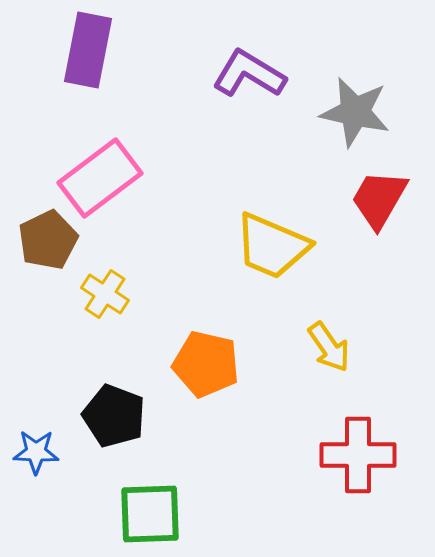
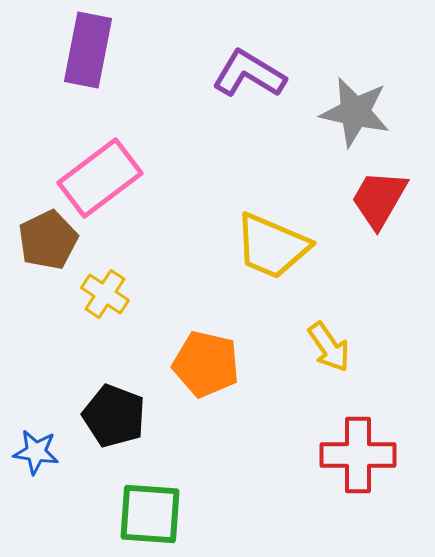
blue star: rotated 6 degrees clockwise
green square: rotated 6 degrees clockwise
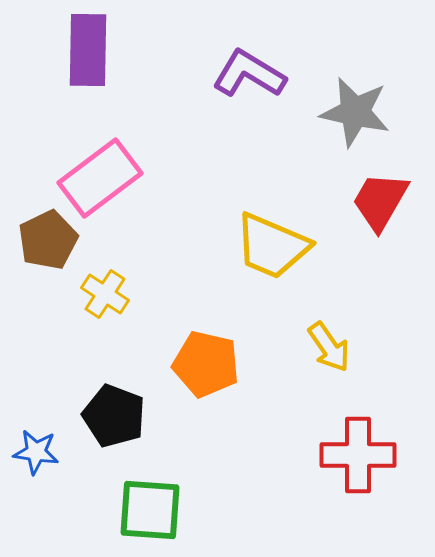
purple rectangle: rotated 10 degrees counterclockwise
red trapezoid: moved 1 px right, 2 px down
green square: moved 4 px up
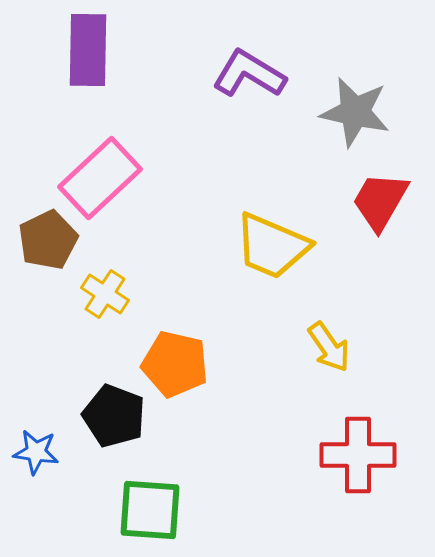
pink rectangle: rotated 6 degrees counterclockwise
orange pentagon: moved 31 px left
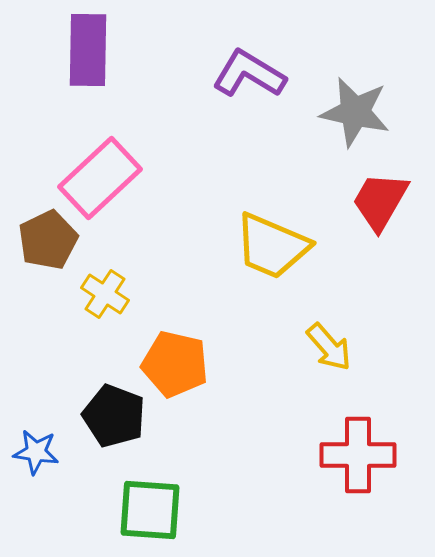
yellow arrow: rotated 6 degrees counterclockwise
